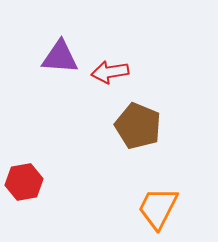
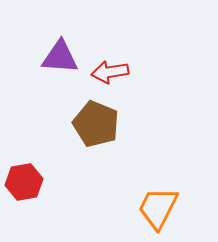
brown pentagon: moved 42 px left, 2 px up
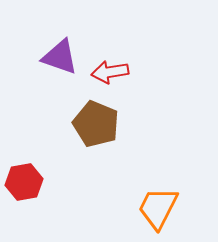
purple triangle: rotated 15 degrees clockwise
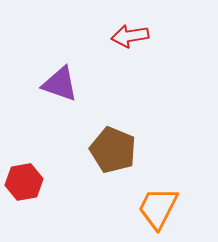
purple triangle: moved 27 px down
red arrow: moved 20 px right, 36 px up
brown pentagon: moved 17 px right, 26 px down
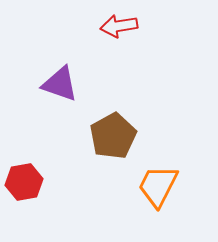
red arrow: moved 11 px left, 10 px up
brown pentagon: moved 14 px up; rotated 21 degrees clockwise
orange trapezoid: moved 22 px up
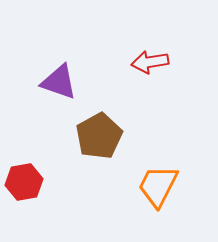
red arrow: moved 31 px right, 36 px down
purple triangle: moved 1 px left, 2 px up
brown pentagon: moved 14 px left
